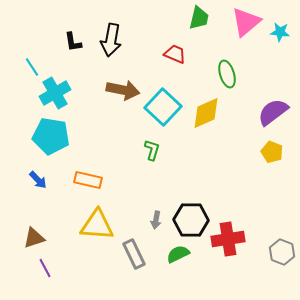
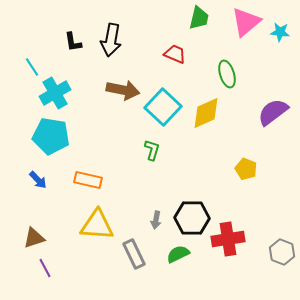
yellow pentagon: moved 26 px left, 17 px down
black hexagon: moved 1 px right, 2 px up
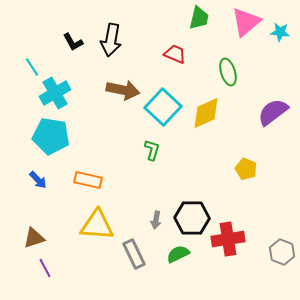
black L-shape: rotated 20 degrees counterclockwise
green ellipse: moved 1 px right, 2 px up
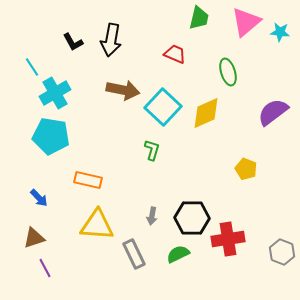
blue arrow: moved 1 px right, 18 px down
gray arrow: moved 4 px left, 4 px up
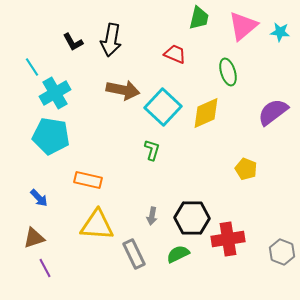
pink triangle: moved 3 px left, 4 px down
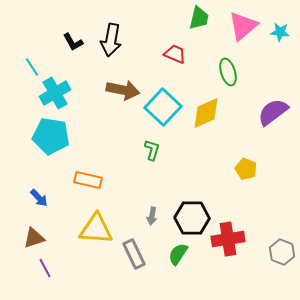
yellow triangle: moved 1 px left, 4 px down
green semicircle: rotated 30 degrees counterclockwise
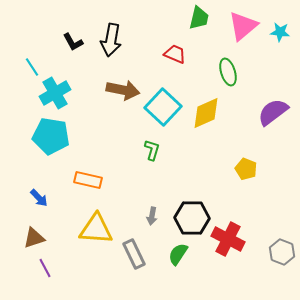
red cross: rotated 36 degrees clockwise
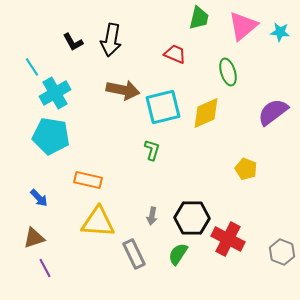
cyan square: rotated 33 degrees clockwise
yellow triangle: moved 2 px right, 7 px up
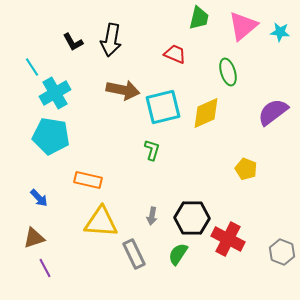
yellow triangle: moved 3 px right
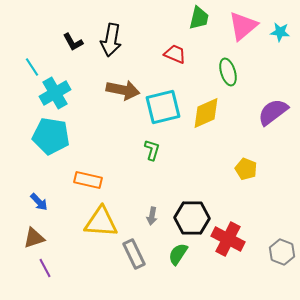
blue arrow: moved 4 px down
